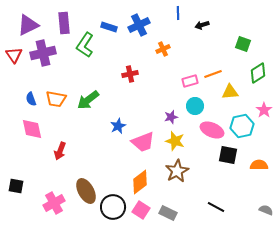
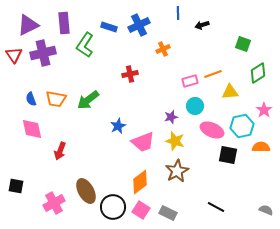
orange semicircle at (259, 165): moved 2 px right, 18 px up
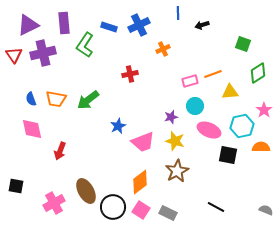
pink ellipse at (212, 130): moved 3 px left
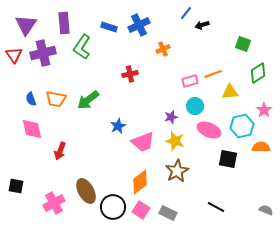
blue line at (178, 13): moved 8 px right; rotated 40 degrees clockwise
purple triangle at (28, 25): moved 2 px left; rotated 30 degrees counterclockwise
green L-shape at (85, 45): moved 3 px left, 2 px down
black square at (228, 155): moved 4 px down
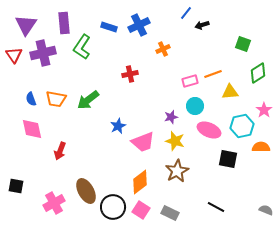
gray rectangle at (168, 213): moved 2 px right
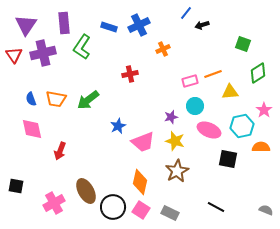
orange diamond at (140, 182): rotated 40 degrees counterclockwise
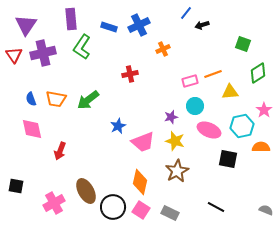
purple rectangle at (64, 23): moved 7 px right, 4 px up
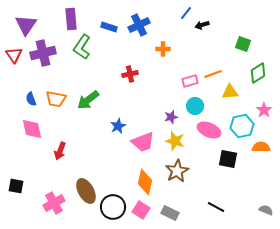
orange cross at (163, 49): rotated 24 degrees clockwise
orange diamond at (140, 182): moved 5 px right
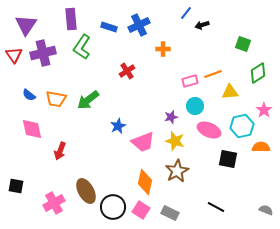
red cross at (130, 74): moved 3 px left, 3 px up; rotated 21 degrees counterclockwise
blue semicircle at (31, 99): moved 2 px left, 4 px up; rotated 32 degrees counterclockwise
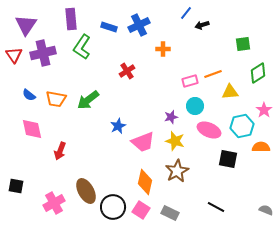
green square at (243, 44): rotated 28 degrees counterclockwise
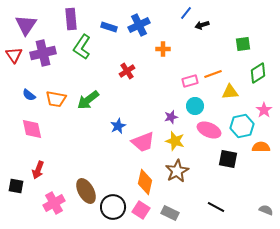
red arrow at (60, 151): moved 22 px left, 19 px down
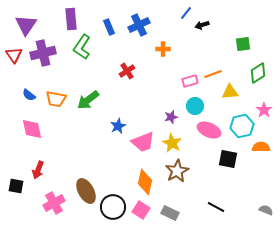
blue rectangle at (109, 27): rotated 49 degrees clockwise
yellow star at (175, 141): moved 3 px left, 2 px down; rotated 12 degrees clockwise
